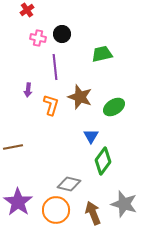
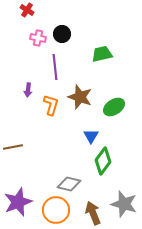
red cross: rotated 24 degrees counterclockwise
purple star: rotated 16 degrees clockwise
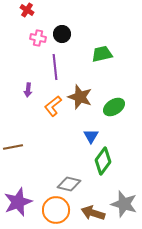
orange L-shape: moved 2 px right, 1 px down; rotated 145 degrees counterclockwise
brown arrow: rotated 50 degrees counterclockwise
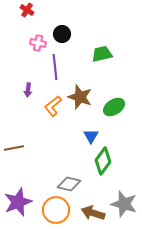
pink cross: moved 5 px down
brown line: moved 1 px right, 1 px down
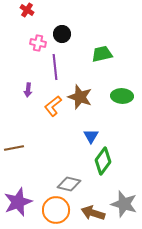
green ellipse: moved 8 px right, 11 px up; rotated 35 degrees clockwise
